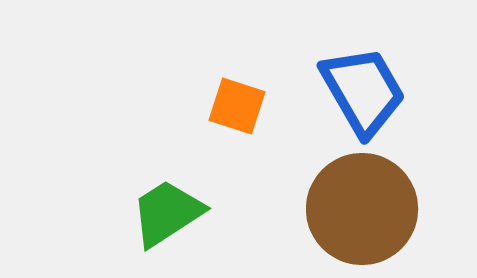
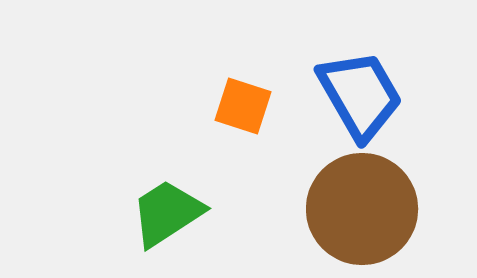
blue trapezoid: moved 3 px left, 4 px down
orange square: moved 6 px right
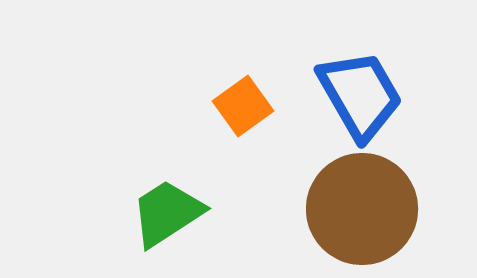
orange square: rotated 36 degrees clockwise
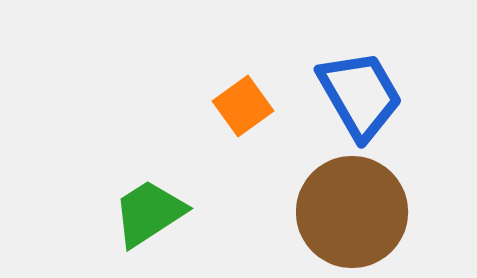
brown circle: moved 10 px left, 3 px down
green trapezoid: moved 18 px left
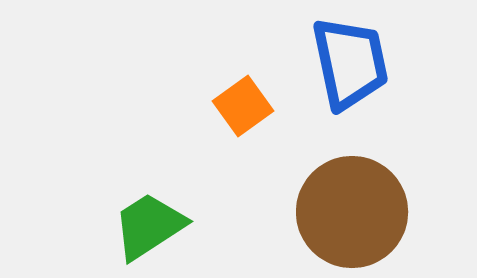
blue trapezoid: moved 10 px left, 32 px up; rotated 18 degrees clockwise
green trapezoid: moved 13 px down
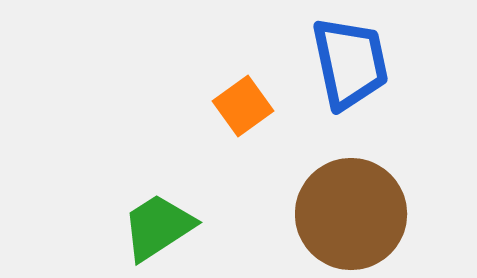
brown circle: moved 1 px left, 2 px down
green trapezoid: moved 9 px right, 1 px down
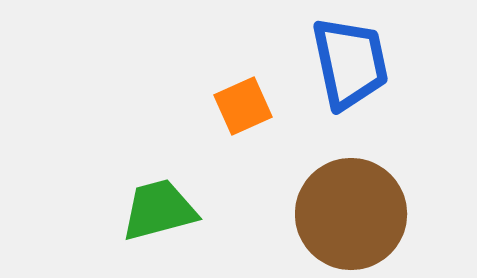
orange square: rotated 12 degrees clockwise
green trapezoid: moved 1 px right, 17 px up; rotated 18 degrees clockwise
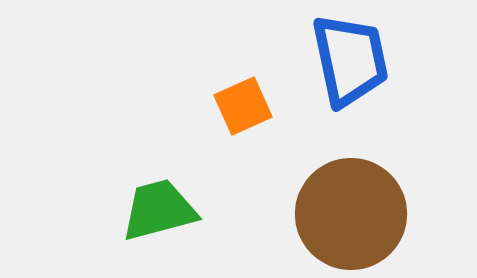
blue trapezoid: moved 3 px up
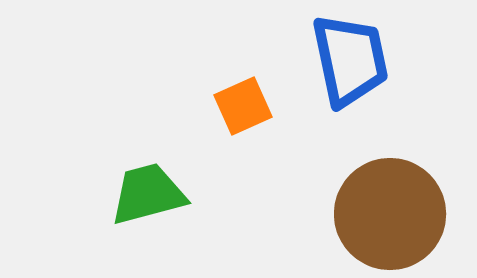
green trapezoid: moved 11 px left, 16 px up
brown circle: moved 39 px right
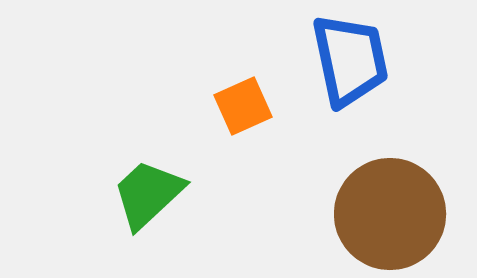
green trapezoid: rotated 28 degrees counterclockwise
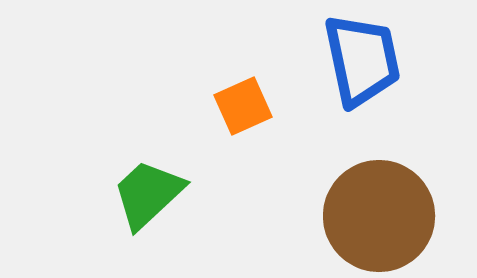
blue trapezoid: moved 12 px right
brown circle: moved 11 px left, 2 px down
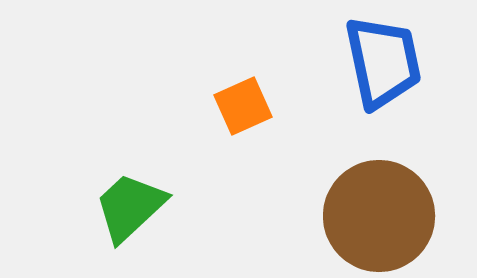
blue trapezoid: moved 21 px right, 2 px down
green trapezoid: moved 18 px left, 13 px down
